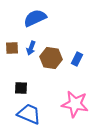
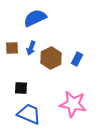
brown hexagon: rotated 25 degrees clockwise
pink star: moved 2 px left
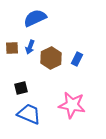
blue arrow: moved 1 px left, 1 px up
black square: rotated 16 degrees counterclockwise
pink star: moved 1 px left, 1 px down
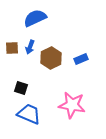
blue rectangle: moved 4 px right; rotated 40 degrees clockwise
black square: rotated 32 degrees clockwise
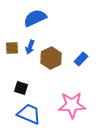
blue rectangle: rotated 24 degrees counterclockwise
pink star: rotated 12 degrees counterclockwise
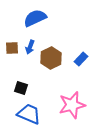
pink star: rotated 12 degrees counterclockwise
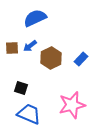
blue arrow: moved 1 px up; rotated 32 degrees clockwise
